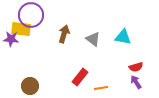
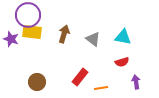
purple circle: moved 3 px left
yellow rectangle: moved 11 px right, 3 px down
purple star: rotated 14 degrees clockwise
red semicircle: moved 14 px left, 5 px up
purple arrow: rotated 24 degrees clockwise
brown circle: moved 7 px right, 4 px up
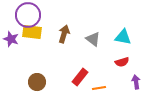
orange line: moved 2 px left
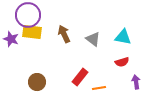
brown arrow: rotated 42 degrees counterclockwise
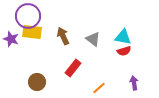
purple circle: moved 1 px down
brown arrow: moved 1 px left, 2 px down
red semicircle: moved 2 px right, 11 px up
red rectangle: moved 7 px left, 9 px up
purple arrow: moved 2 px left, 1 px down
orange line: rotated 32 degrees counterclockwise
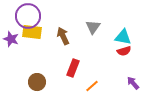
gray triangle: moved 12 px up; rotated 28 degrees clockwise
red rectangle: rotated 18 degrees counterclockwise
purple arrow: moved 1 px left; rotated 32 degrees counterclockwise
orange line: moved 7 px left, 2 px up
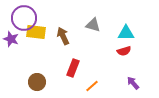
purple circle: moved 4 px left, 2 px down
gray triangle: moved 2 px up; rotated 49 degrees counterclockwise
yellow rectangle: moved 4 px right
cyan triangle: moved 3 px right, 4 px up; rotated 12 degrees counterclockwise
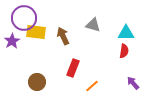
purple star: moved 1 px right, 2 px down; rotated 21 degrees clockwise
red semicircle: rotated 64 degrees counterclockwise
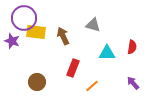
cyan triangle: moved 19 px left, 20 px down
purple star: rotated 21 degrees counterclockwise
red semicircle: moved 8 px right, 4 px up
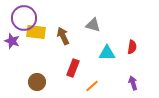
purple arrow: rotated 24 degrees clockwise
